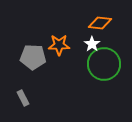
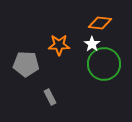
gray pentagon: moved 7 px left, 7 px down
gray rectangle: moved 27 px right, 1 px up
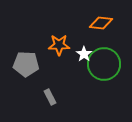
orange diamond: moved 1 px right
white star: moved 8 px left, 10 px down
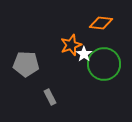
orange star: moved 12 px right; rotated 20 degrees counterclockwise
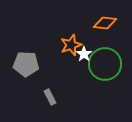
orange diamond: moved 4 px right
green circle: moved 1 px right
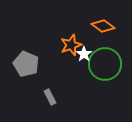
orange diamond: moved 2 px left, 3 px down; rotated 30 degrees clockwise
gray pentagon: rotated 20 degrees clockwise
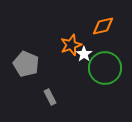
orange diamond: rotated 50 degrees counterclockwise
green circle: moved 4 px down
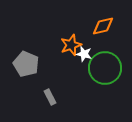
white star: rotated 21 degrees counterclockwise
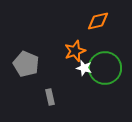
orange diamond: moved 5 px left, 5 px up
orange star: moved 4 px right, 6 px down
white star: moved 14 px down
gray rectangle: rotated 14 degrees clockwise
